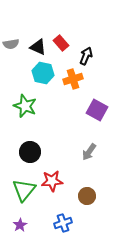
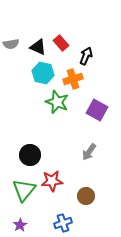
green star: moved 32 px right, 4 px up
black circle: moved 3 px down
brown circle: moved 1 px left
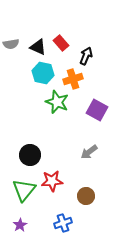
gray arrow: rotated 18 degrees clockwise
